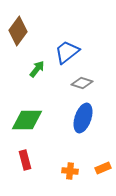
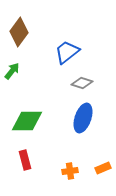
brown diamond: moved 1 px right, 1 px down
green arrow: moved 25 px left, 2 px down
green diamond: moved 1 px down
orange cross: rotated 14 degrees counterclockwise
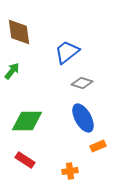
brown diamond: rotated 44 degrees counterclockwise
blue ellipse: rotated 48 degrees counterclockwise
red rectangle: rotated 42 degrees counterclockwise
orange rectangle: moved 5 px left, 22 px up
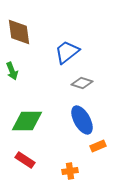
green arrow: rotated 120 degrees clockwise
blue ellipse: moved 1 px left, 2 px down
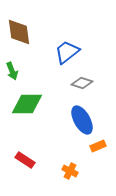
green diamond: moved 17 px up
orange cross: rotated 35 degrees clockwise
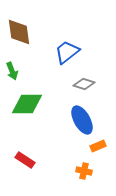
gray diamond: moved 2 px right, 1 px down
orange cross: moved 14 px right; rotated 14 degrees counterclockwise
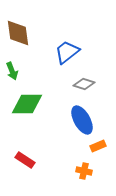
brown diamond: moved 1 px left, 1 px down
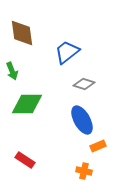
brown diamond: moved 4 px right
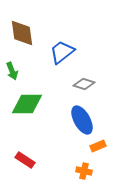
blue trapezoid: moved 5 px left
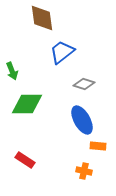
brown diamond: moved 20 px right, 15 px up
orange rectangle: rotated 28 degrees clockwise
